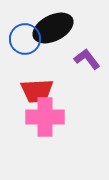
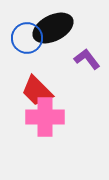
blue circle: moved 2 px right, 1 px up
red trapezoid: rotated 48 degrees clockwise
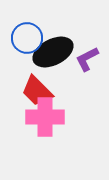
black ellipse: moved 24 px down
purple L-shape: rotated 80 degrees counterclockwise
